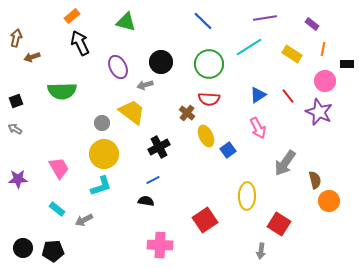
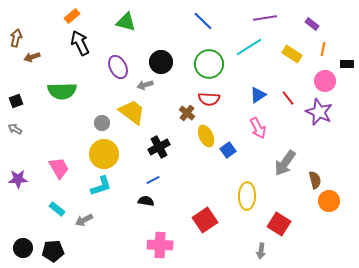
red line at (288, 96): moved 2 px down
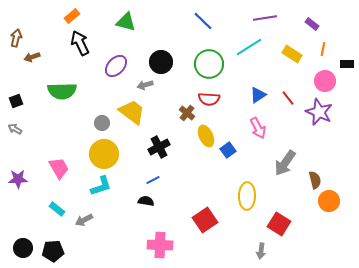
purple ellipse at (118, 67): moved 2 px left, 1 px up; rotated 70 degrees clockwise
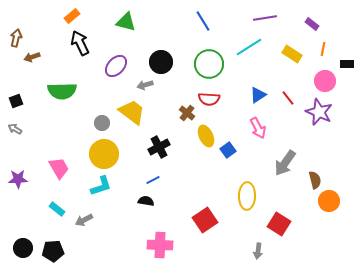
blue line at (203, 21): rotated 15 degrees clockwise
gray arrow at (261, 251): moved 3 px left
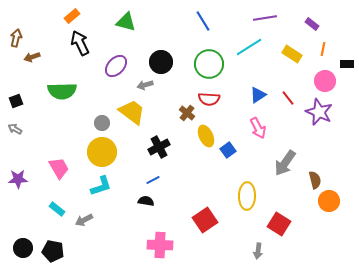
yellow circle at (104, 154): moved 2 px left, 2 px up
black pentagon at (53, 251): rotated 15 degrees clockwise
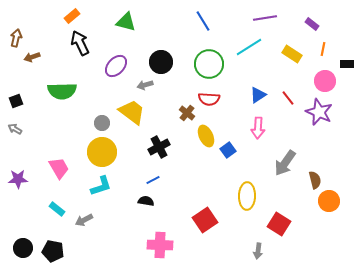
pink arrow at (258, 128): rotated 30 degrees clockwise
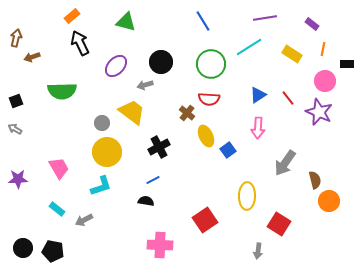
green circle at (209, 64): moved 2 px right
yellow circle at (102, 152): moved 5 px right
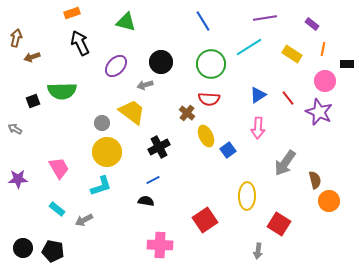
orange rectangle at (72, 16): moved 3 px up; rotated 21 degrees clockwise
black square at (16, 101): moved 17 px right
